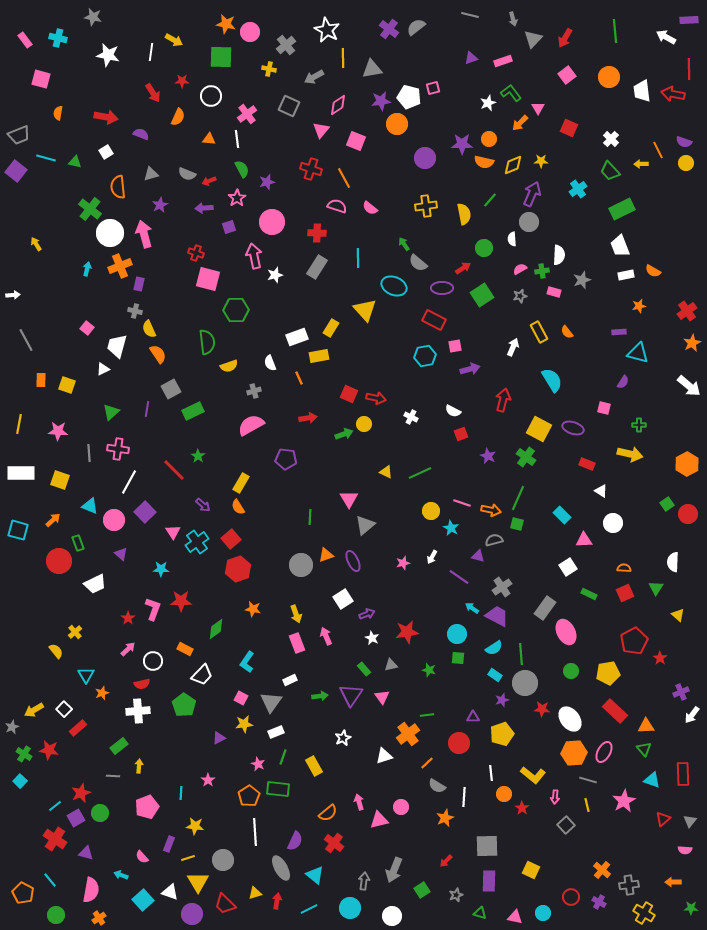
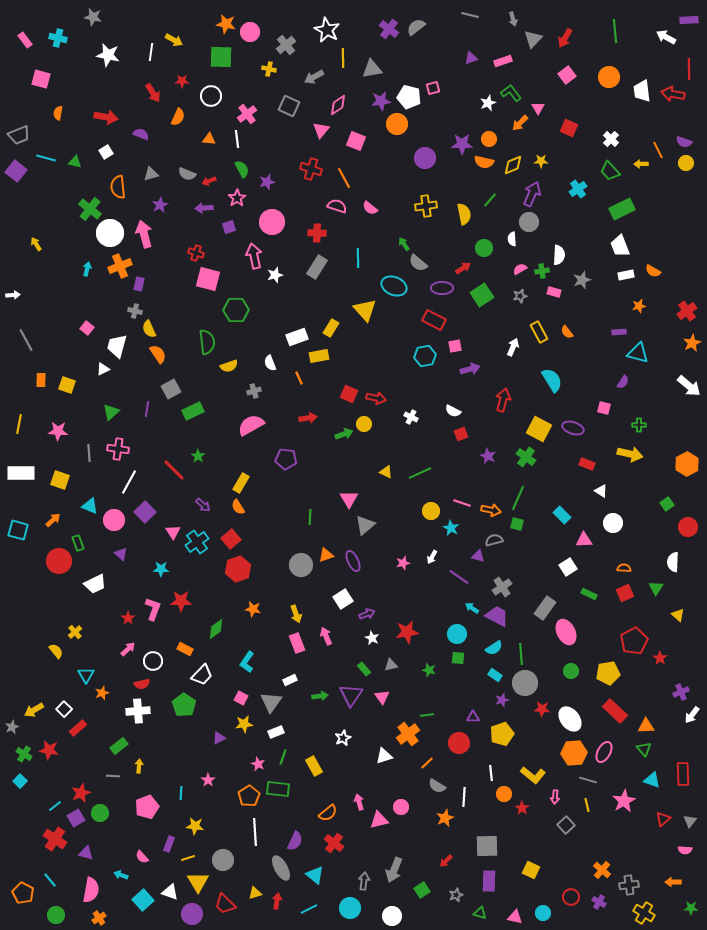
red circle at (688, 514): moved 13 px down
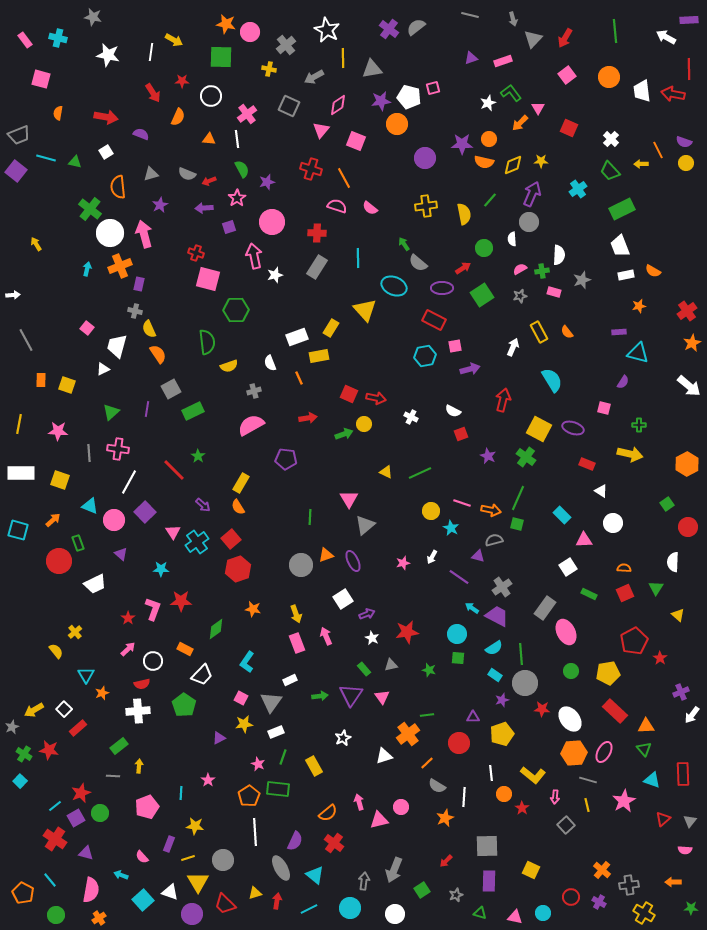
white circle at (392, 916): moved 3 px right, 2 px up
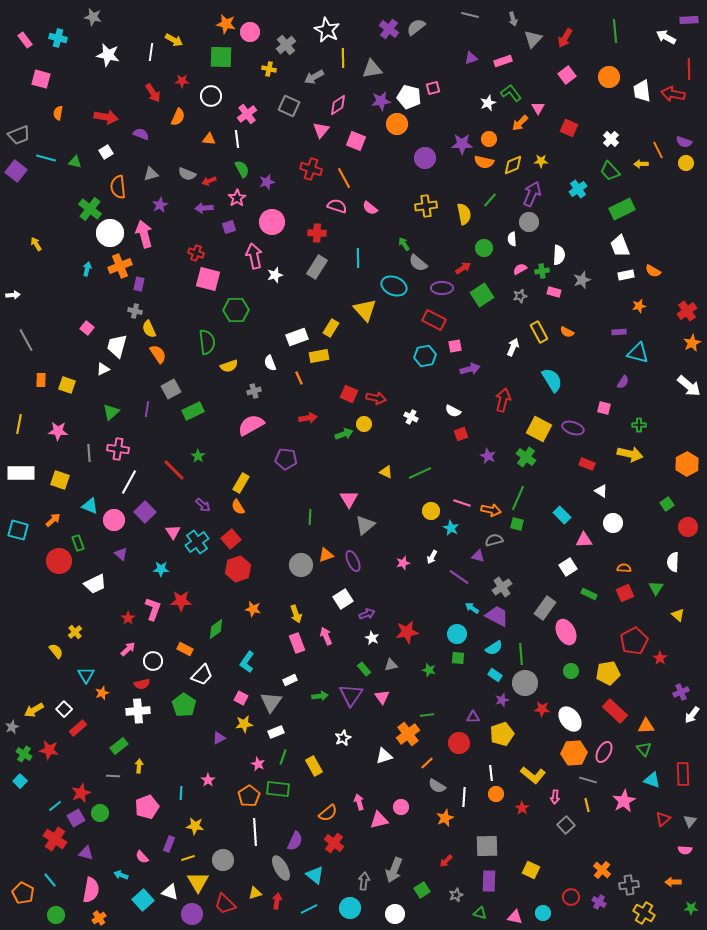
orange semicircle at (567, 332): rotated 24 degrees counterclockwise
orange circle at (504, 794): moved 8 px left
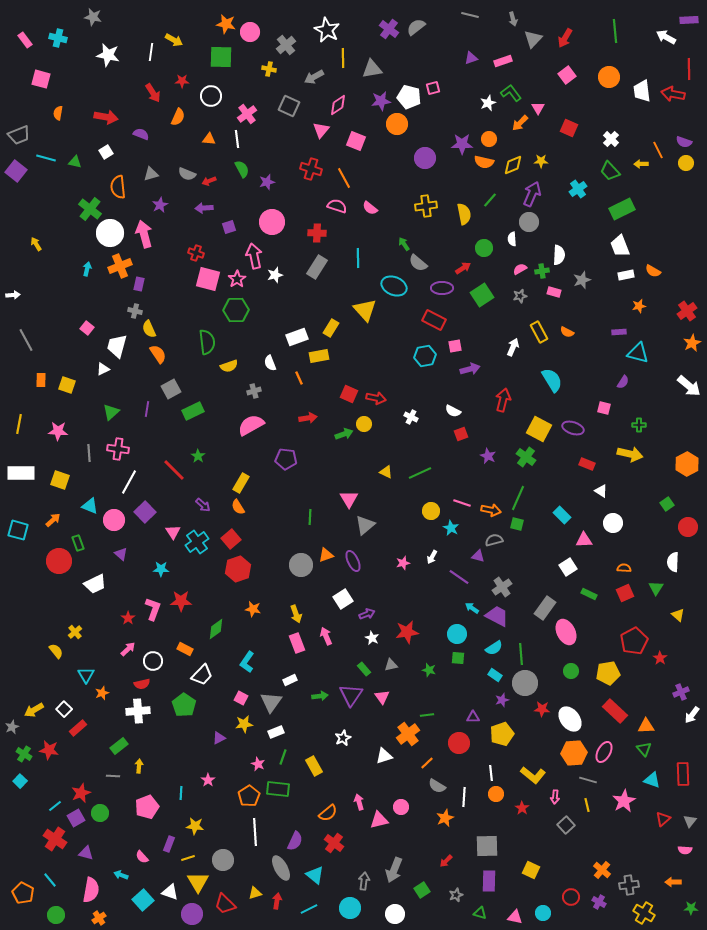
pink star at (237, 198): moved 81 px down
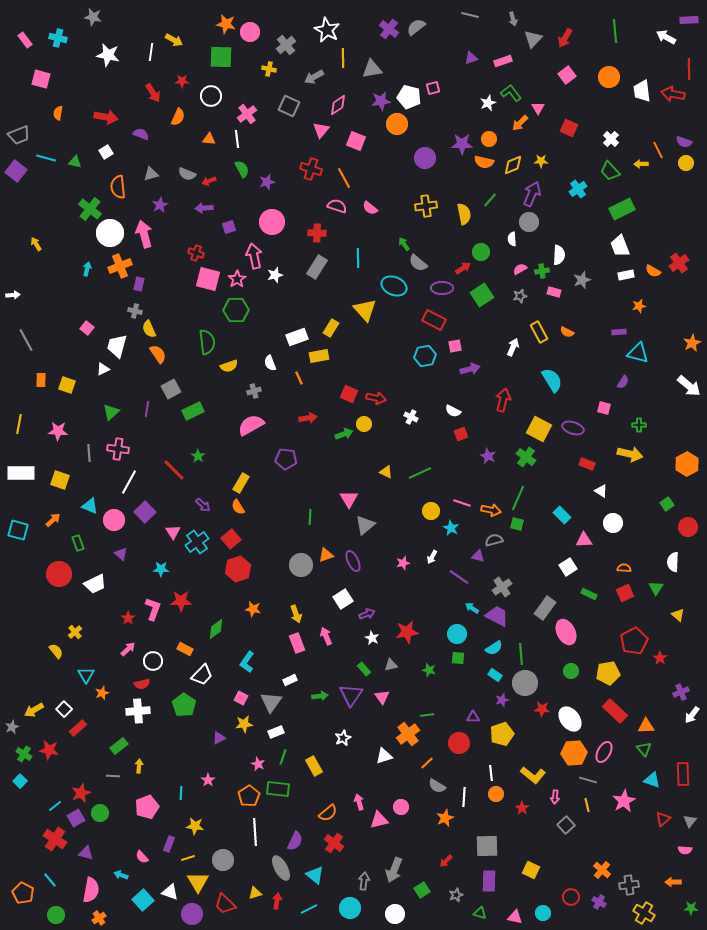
green circle at (484, 248): moved 3 px left, 4 px down
red cross at (687, 311): moved 8 px left, 48 px up
red circle at (59, 561): moved 13 px down
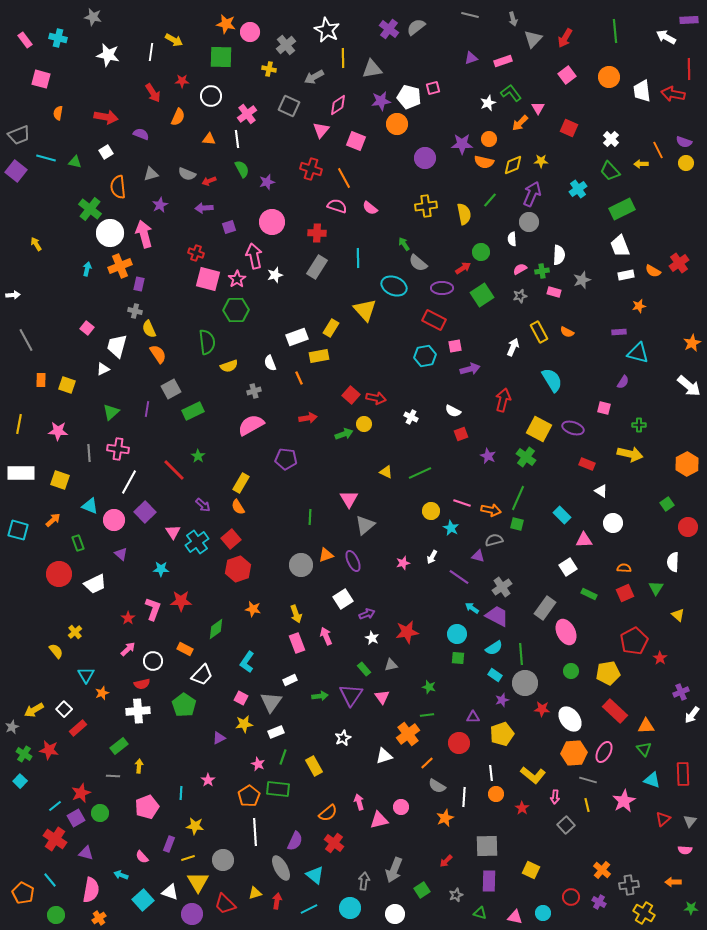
red square at (349, 394): moved 2 px right, 1 px down; rotated 18 degrees clockwise
green star at (429, 670): moved 17 px down
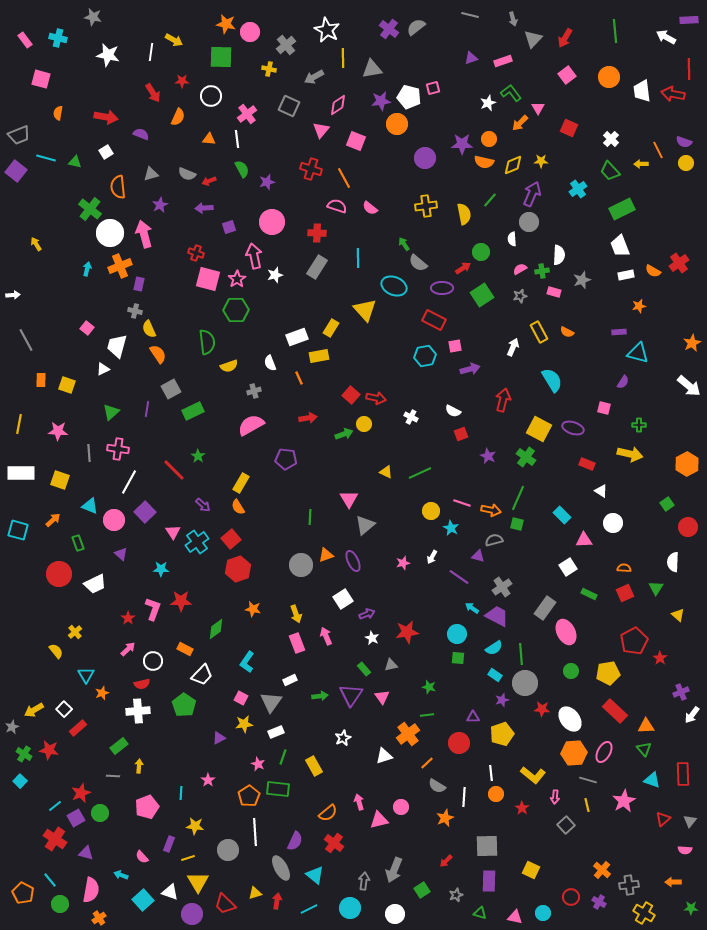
gray circle at (223, 860): moved 5 px right, 10 px up
green circle at (56, 915): moved 4 px right, 11 px up
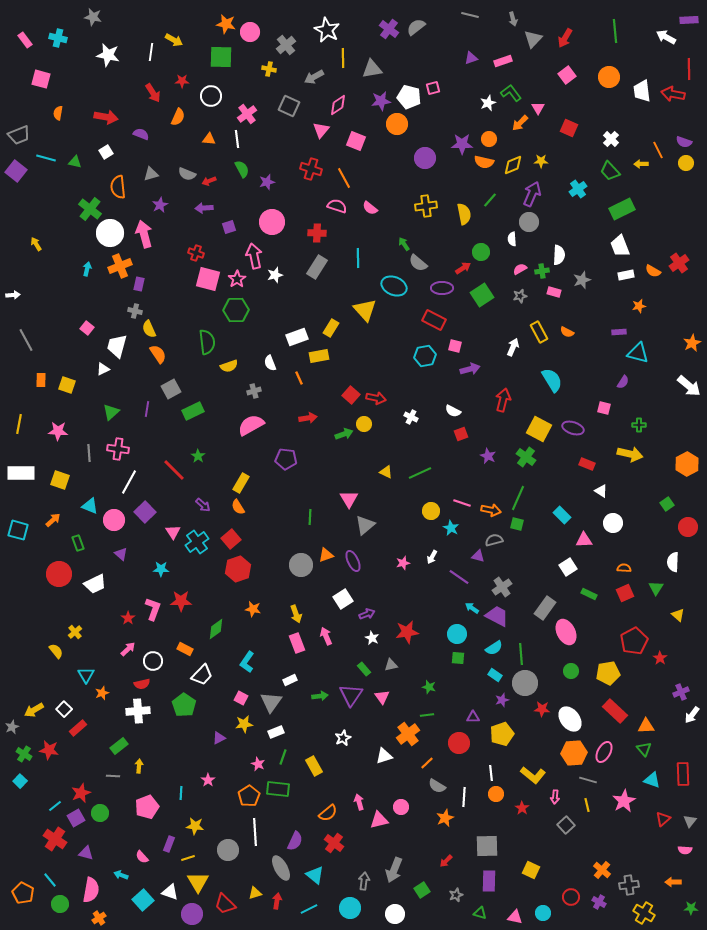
pink square at (455, 346): rotated 24 degrees clockwise
